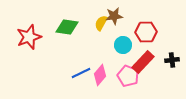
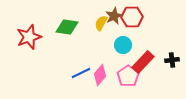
brown star: rotated 18 degrees counterclockwise
red hexagon: moved 14 px left, 15 px up
pink pentagon: rotated 15 degrees clockwise
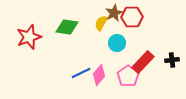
brown star: moved 3 px up
cyan circle: moved 6 px left, 2 px up
pink diamond: moved 1 px left
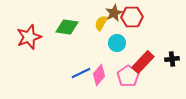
black cross: moved 1 px up
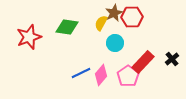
cyan circle: moved 2 px left
black cross: rotated 32 degrees counterclockwise
pink diamond: moved 2 px right
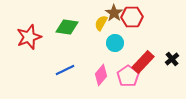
brown star: rotated 12 degrees counterclockwise
blue line: moved 16 px left, 3 px up
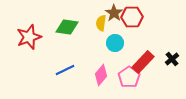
yellow semicircle: rotated 21 degrees counterclockwise
pink pentagon: moved 1 px right, 1 px down
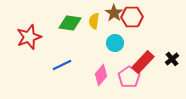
yellow semicircle: moved 7 px left, 2 px up
green diamond: moved 3 px right, 4 px up
blue line: moved 3 px left, 5 px up
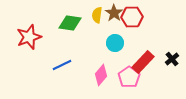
yellow semicircle: moved 3 px right, 6 px up
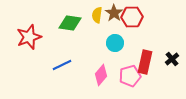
red rectangle: moved 2 px right; rotated 30 degrees counterclockwise
pink pentagon: moved 1 px right, 1 px up; rotated 20 degrees clockwise
